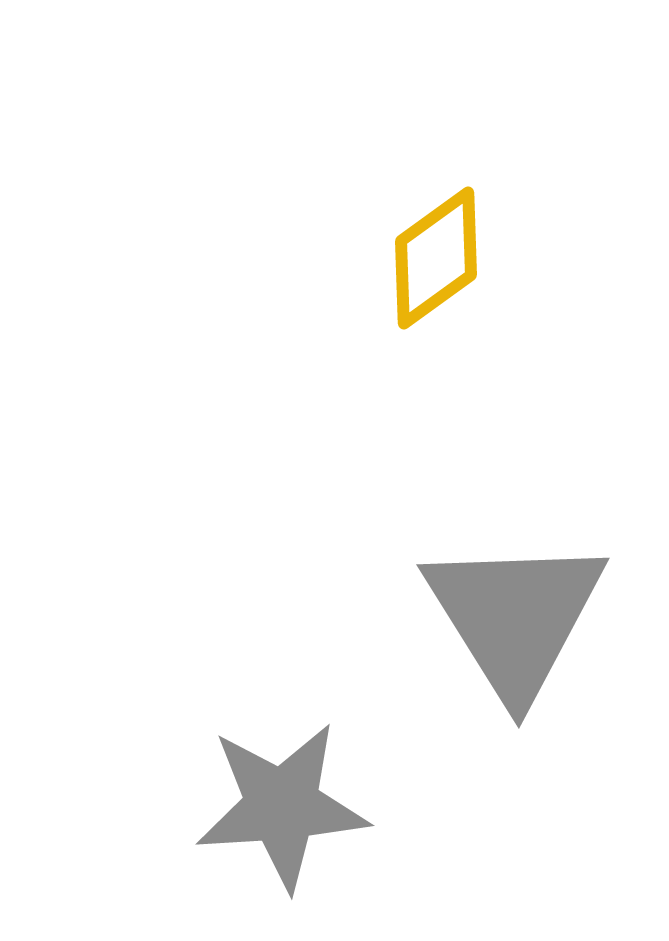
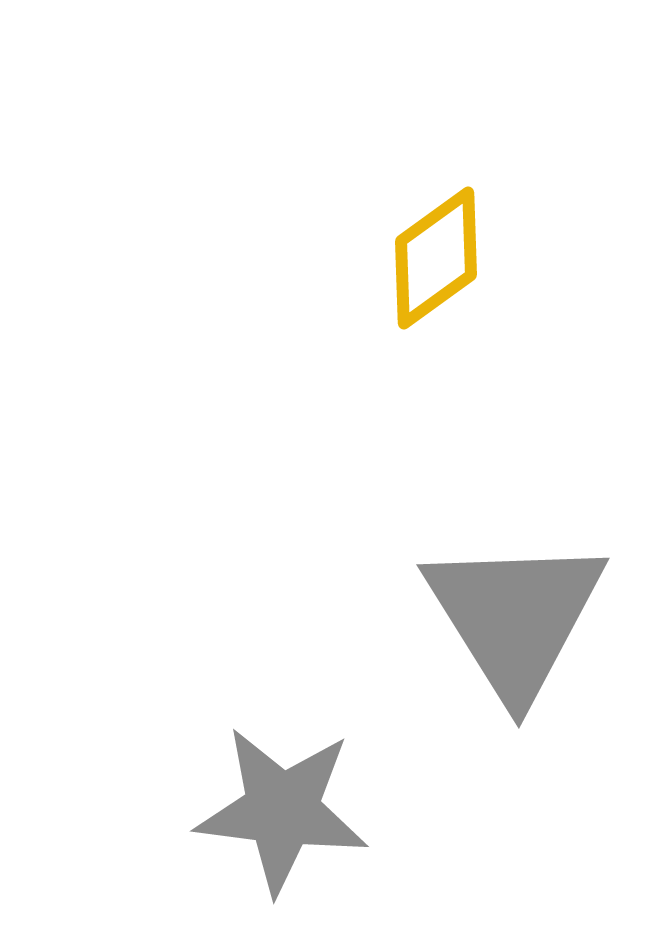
gray star: moved 4 px down; rotated 11 degrees clockwise
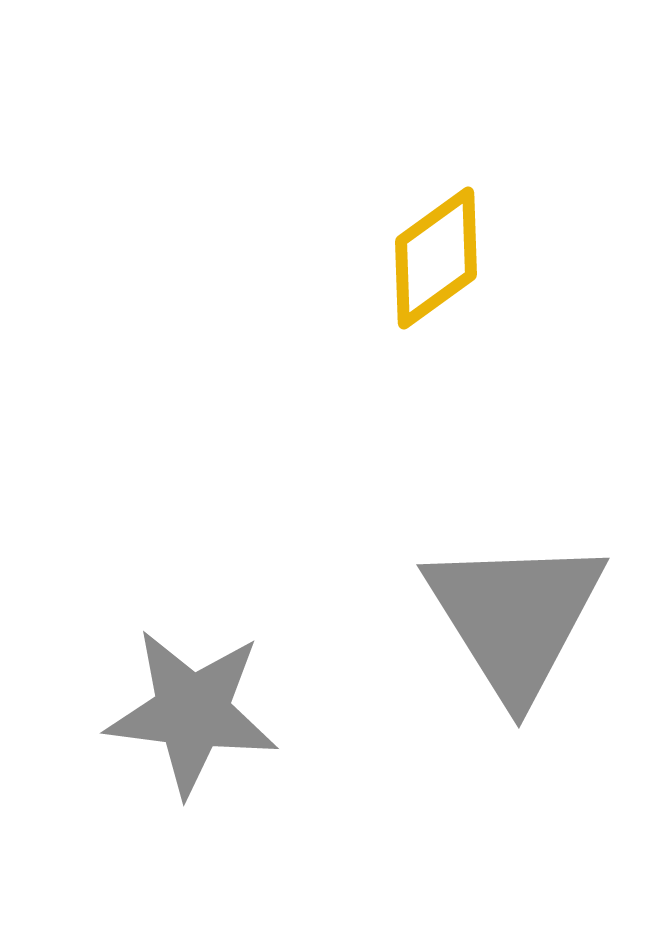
gray star: moved 90 px left, 98 px up
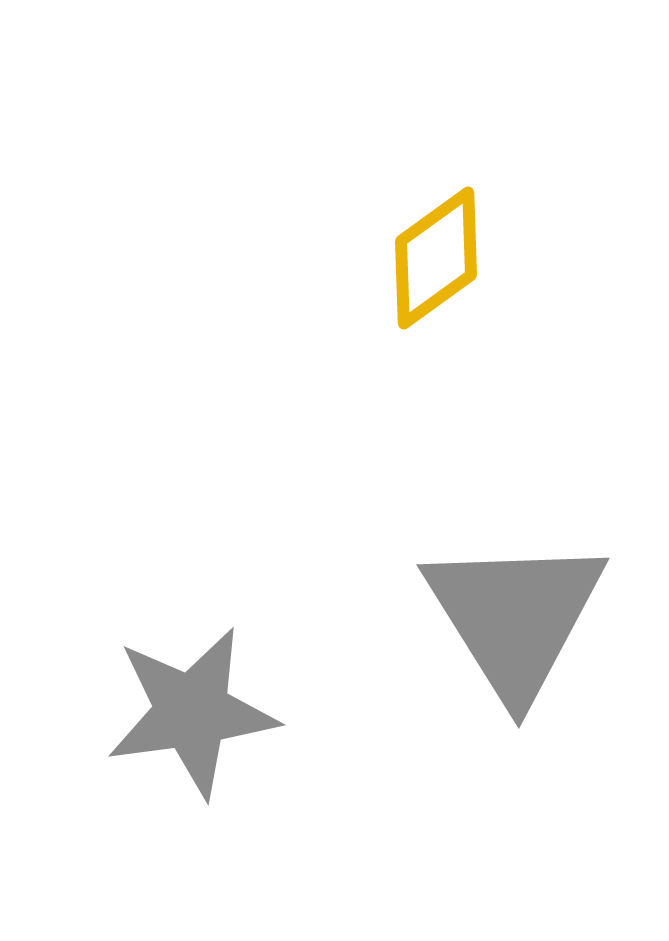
gray star: rotated 15 degrees counterclockwise
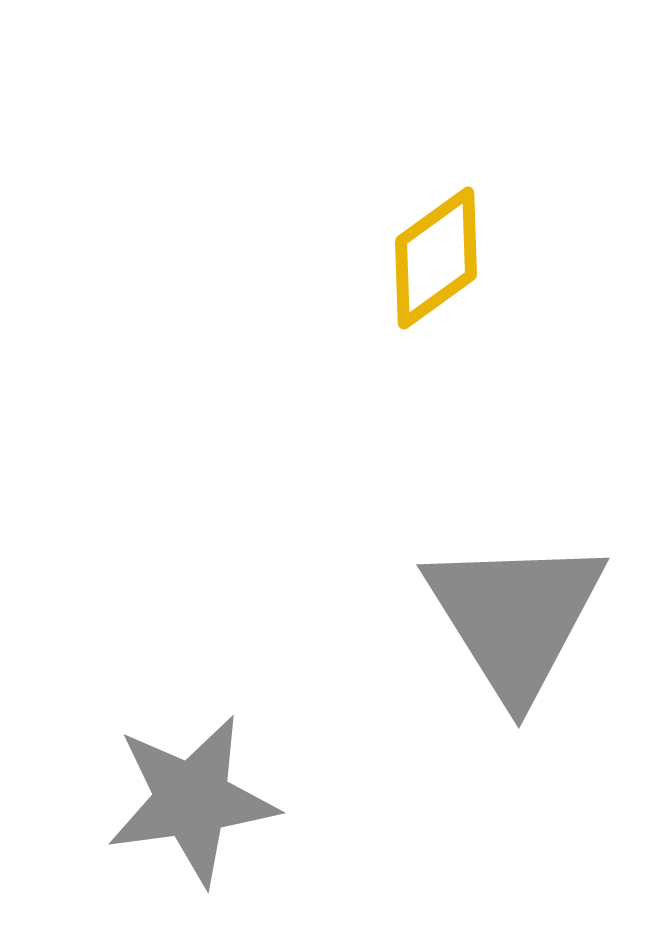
gray star: moved 88 px down
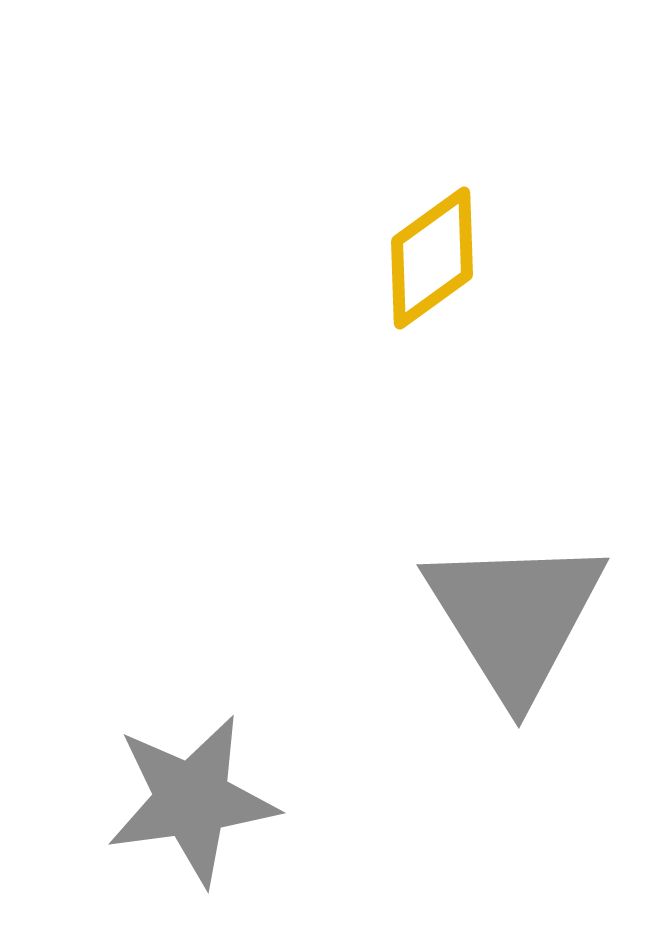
yellow diamond: moved 4 px left
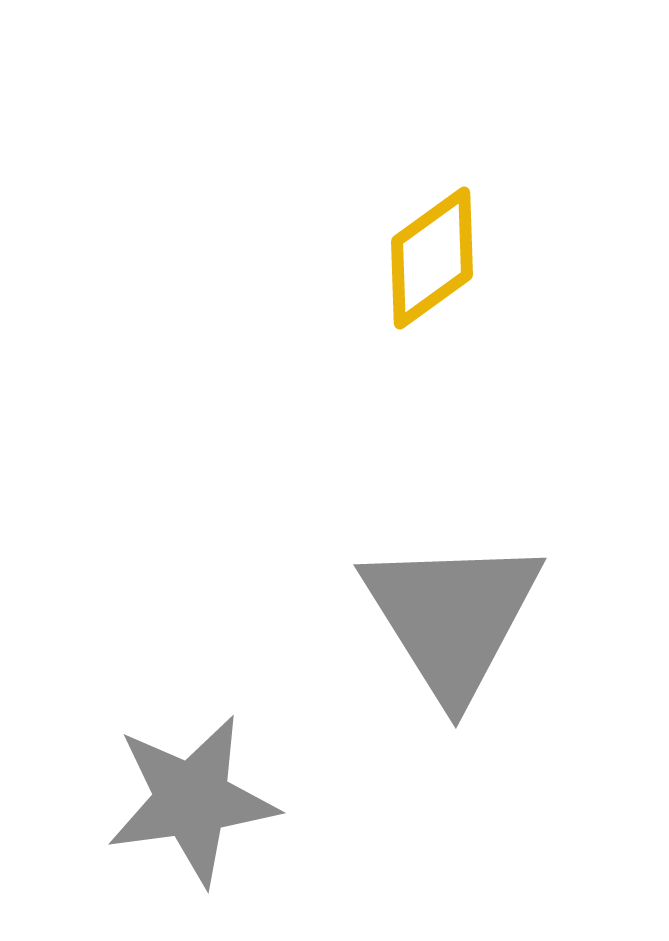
gray triangle: moved 63 px left
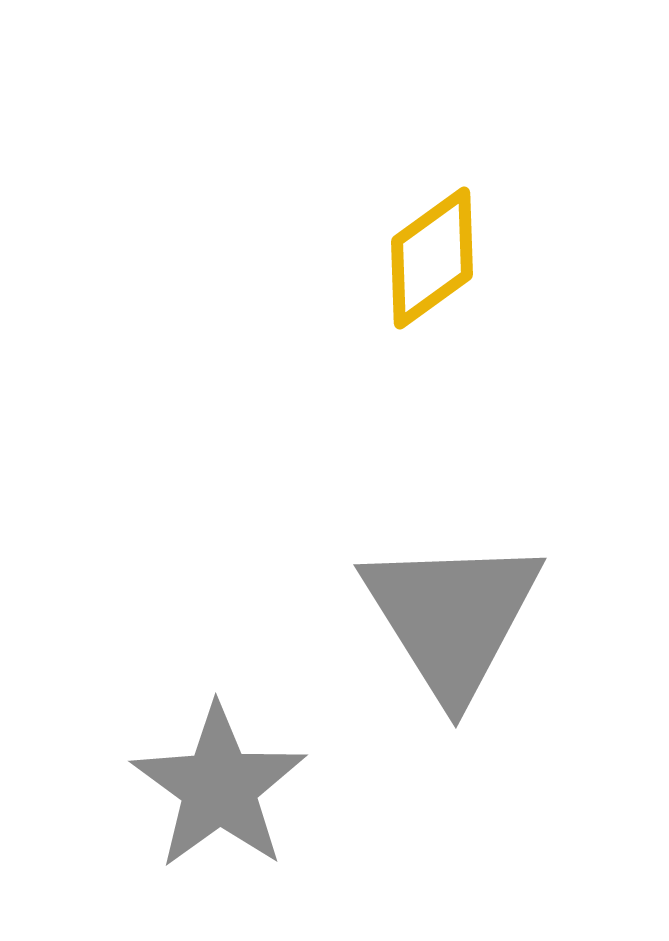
gray star: moved 27 px right, 13 px up; rotated 28 degrees counterclockwise
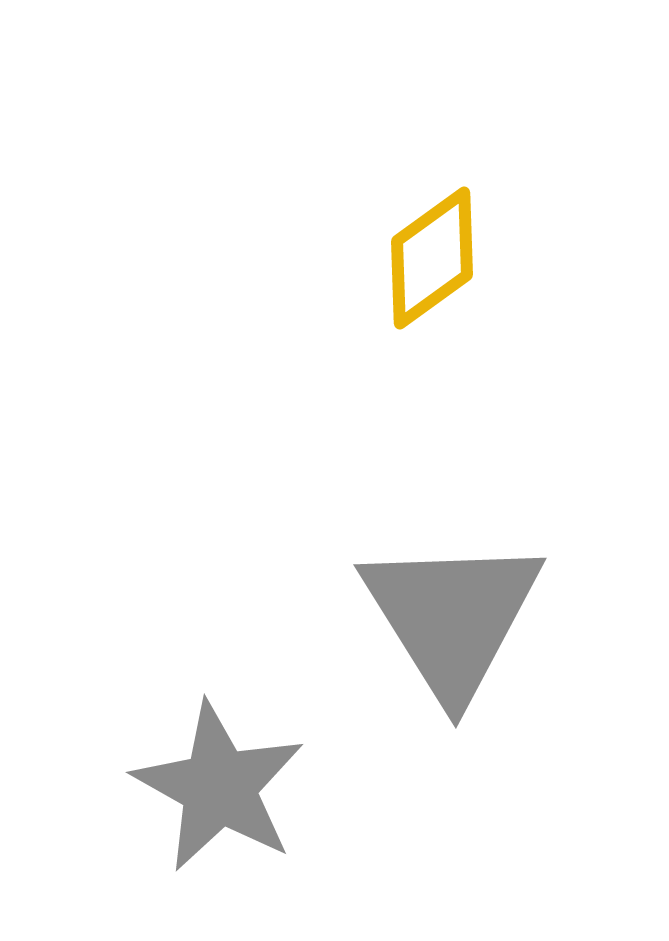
gray star: rotated 7 degrees counterclockwise
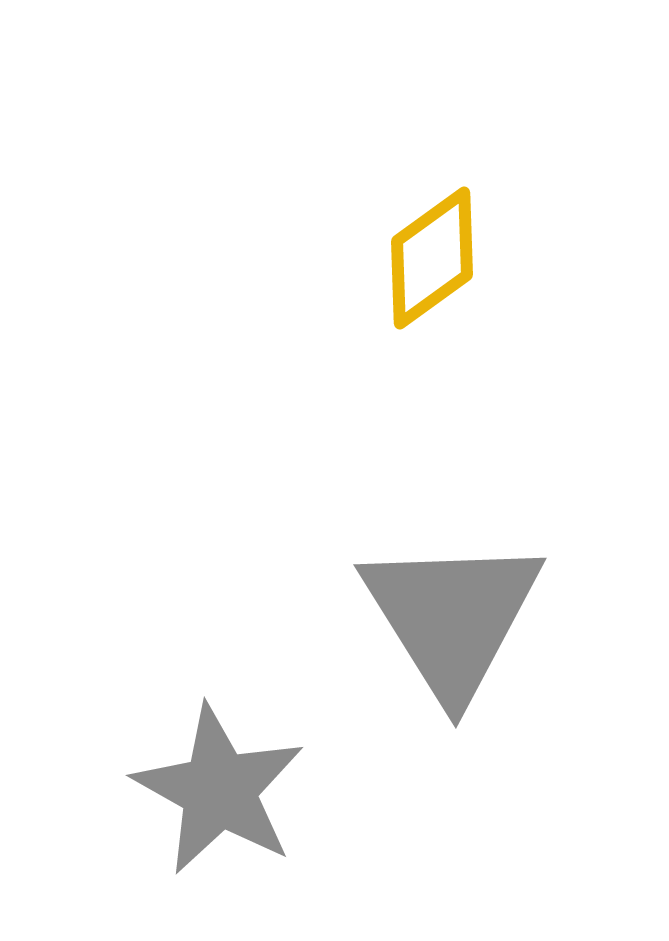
gray star: moved 3 px down
